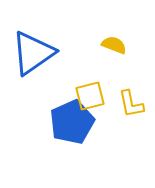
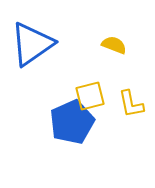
blue triangle: moved 1 px left, 9 px up
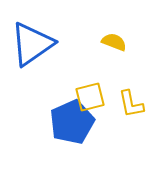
yellow semicircle: moved 3 px up
yellow square: moved 1 px down
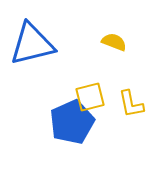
blue triangle: rotated 21 degrees clockwise
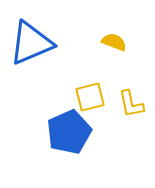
blue triangle: moved 1 px left, 1 px up; rotated 9 degrees counterclockwise
blue pentagon: moved 3 px left, 10 px down
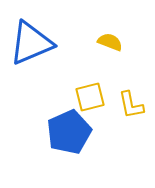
yellow semicircle: moved 4 px left
yellow L-shape: moved 1 px down
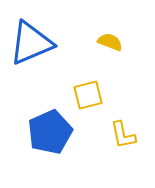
yellow square: moved 2 px left, 2 px up
yellow L-shape: moved 8 px left, 30 px down
blue pentagon: moved 19 px left
